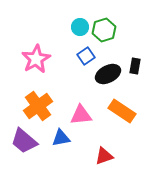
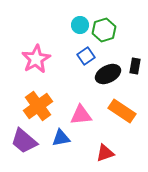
cyan circle: moved 2 px up
red triangle: moved 1 px right, 3 px up
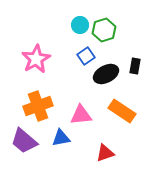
black ellipse: moved 2 px left
orange cross: rotated 16 degrees clockwise
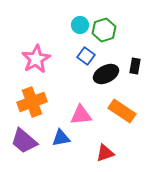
blue square: rotated 18 degrees counterclockwise
orange cross: moved 6 px left, 4 px up
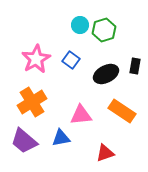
blue square: moved 15 px left, 4 px down
orange cross: rotated 12 degrees counterclockwise
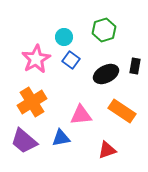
cyan circle: moved 16 px left, 12 px down
red triangle: moved 2 px right, 3 px up
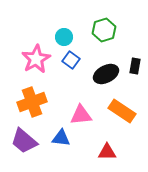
orange cross: rotated 12 degrees clockwise
blue triangle: rotated 18 degrees clockwise
red triangle: moved 2 px down; rotated 18 degrees clockwise
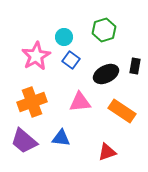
pink star: moved 3 px up
pink triangle: moved 1 px left, 13 px up
red triangle: rotated 18 degrees counterclockwise
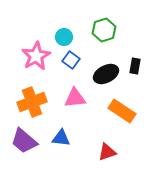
pink triangle: moved 5 px left, 4 px up
